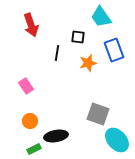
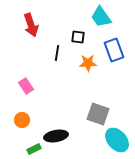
orange star: rotated 12 degrees clockwise
orange circle: moved 8 px left, 1 px up
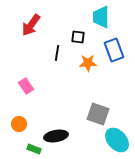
cyan trapezoid: rotated 35 degrees clockwise
red arrow: rotated 55 degrees clockwise
orange circle: moved 3 px left, 4 px down
green rectangle: rotated 48 degrees clockwise
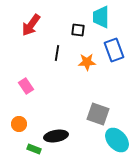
black square: moved 7 px up
orange star: moved 1 px left, 1 px up
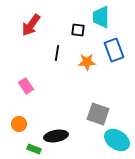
cyan ellipse: rotated 15 degrees counterclockwise
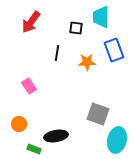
red arrow: moved 3 px up
black square: moved 2 px left, 2 px up
pink rectangle: moved 3 px right
cyan ellipse: rotated 70 degrees clockwise
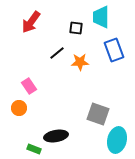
black line: rotated 42 degrees clockwise
orange star: moved 7 px left
orange circle: moved 16 px up
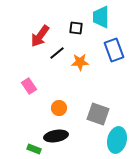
red arrow: moved 9 px right, 14 px down
orange circle: moved 40 px right
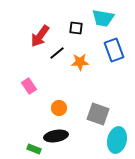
cyan trapezoid: moved 2 px right, 1 px down; rotated 80 degrees counterclockwise
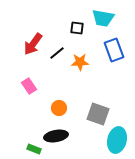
black square: moved 1 px right
red arrow: moved 7 px left, 8 px down
